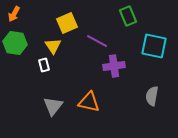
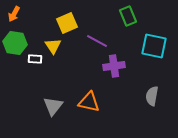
white rectangle: moved 9 px left, 6 px up; rotated 72 degrees counterclockwise
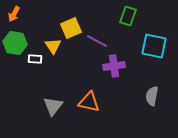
green rectangle: rotated 42 degrees clockwise
yellow square: moved 4 px right, 5 px down
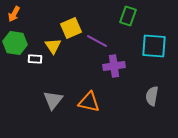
cyan square: rotated 8 degrees counterclockwise
gray triangle: moved 6 px up
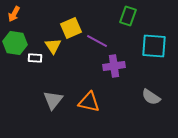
white rectangle: moved 1 px up
gray semicircle: moved 1 px left, 1 px down; rotated 66 degrees counterclockwise
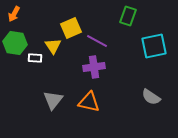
cyan square: rotated 16 degrees counterclockwise
purple cross: moved 20 px left, 1 px down
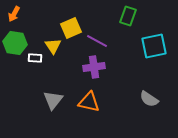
gray semicircle: moved 2 px left, 2 px down
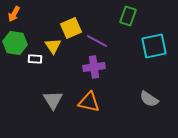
white rectangle: moved 1 px down
gray triangle: rotated 10 degrees counterclockwise
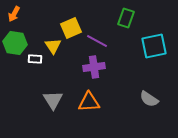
green rectangle: moved 2 px left, 2 px down
orange triangle: rotated 15 degrees counterclockwise
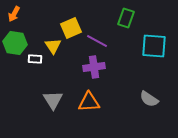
cyan square: rotated 16 degrees clockwise
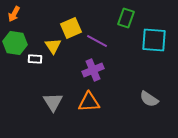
cyan square: moved 6 px up
purple cross: moved 1 px left, 3 px down; rotated 15 degrees counterclockwise
gray triangle: moved 2 px down
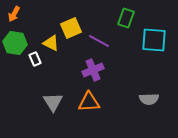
purple line: moved 2 px right
yellow triangle: moved 2 px left, 3 px up; rotated 30 degrees counterclockwise
white rectangle: rotated 64 degrees clockwise
gray semicircle: rotated 36 degrees counterclockwise
